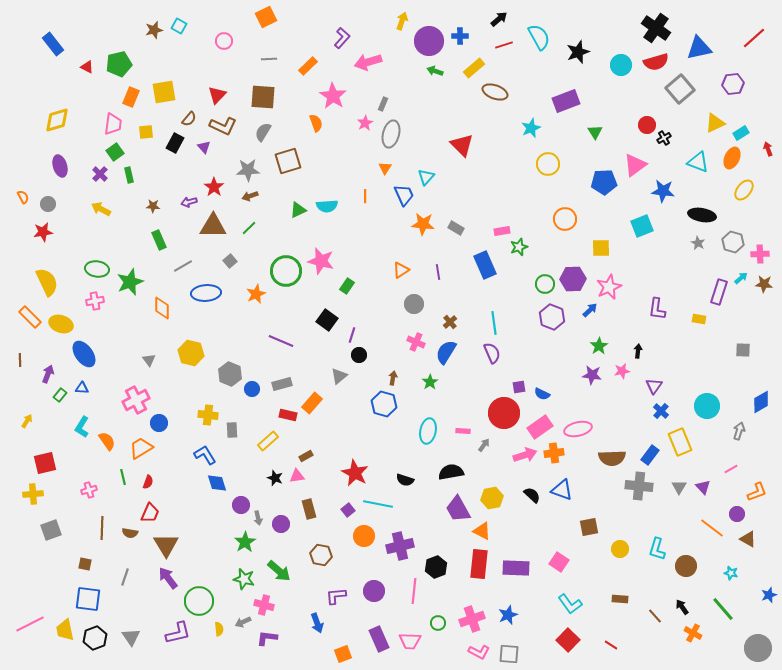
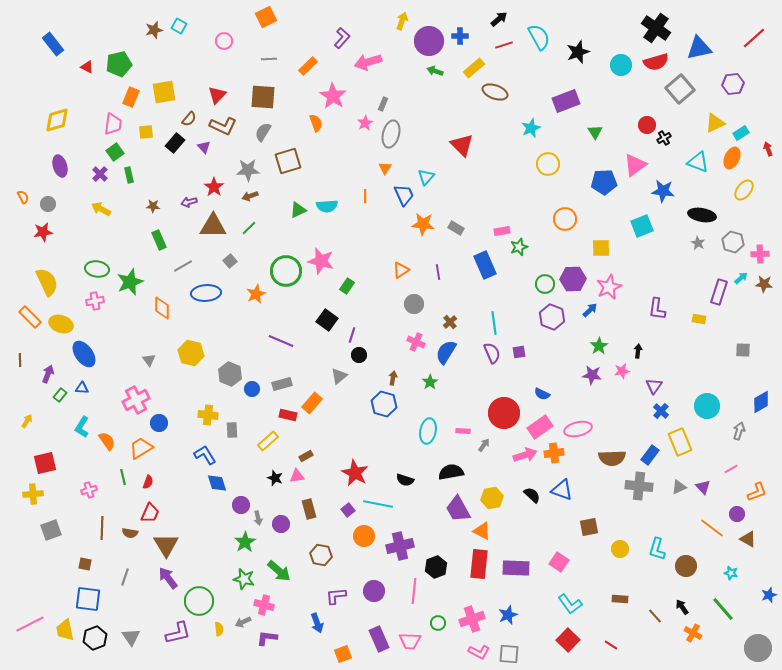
black rectangle at (175, 143): rotated 12 degrees clockwise
purple square at (519, 387): moved 35 px up
gray triangle at (679, 487): rotated 35 degrees clockwise
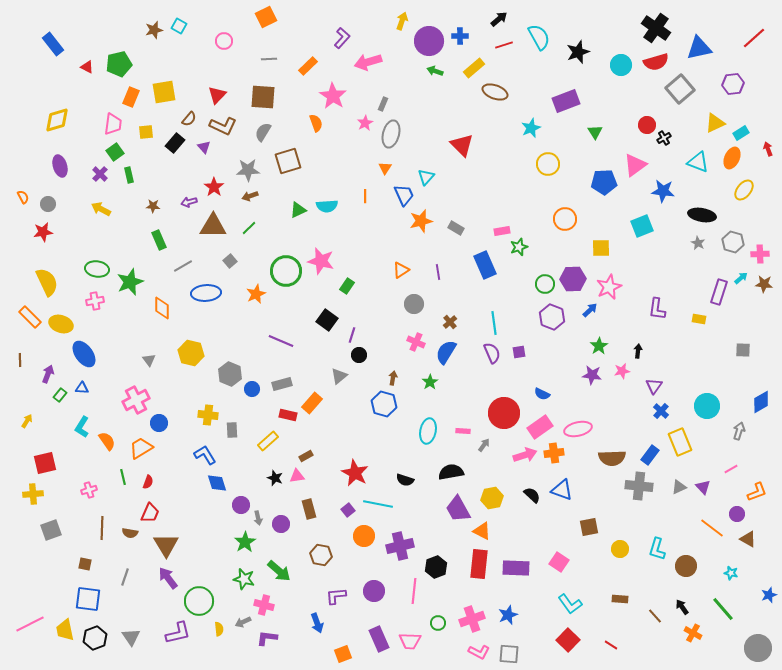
orange star at (423, 224): moved 2 px left, 3 px up; rotated 20 degrees counterclockwise
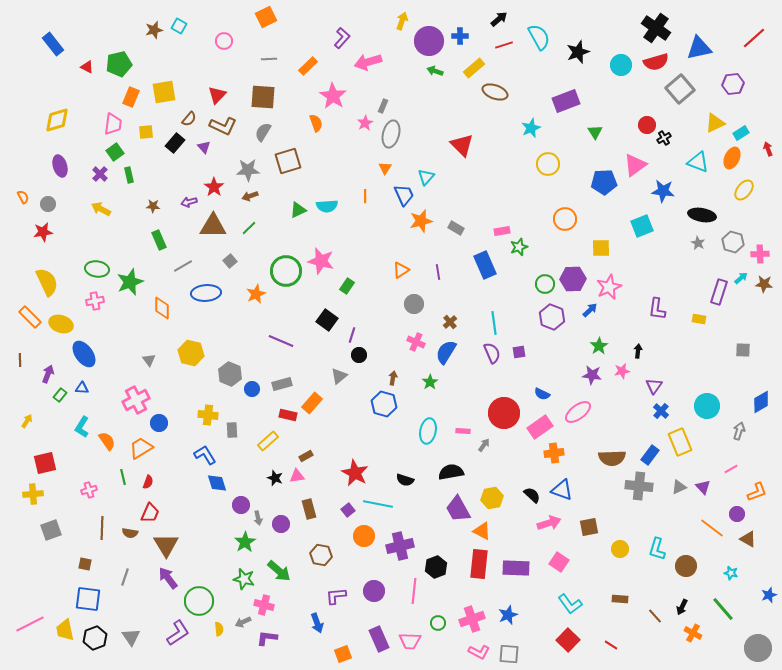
gray rectangle at (383, 104): moved 2 px down
pink ellipse at (578, 429): moved 17 px up; rotated 24 degrees counterclockwise
pink arrow at (525, 455): moved 24 px right, 68 px down
black arrow at (682, 607): rotated 119 degrees counterclockwise
purple L-shape at (178, 633): rotated 20 degrees counterclockwise
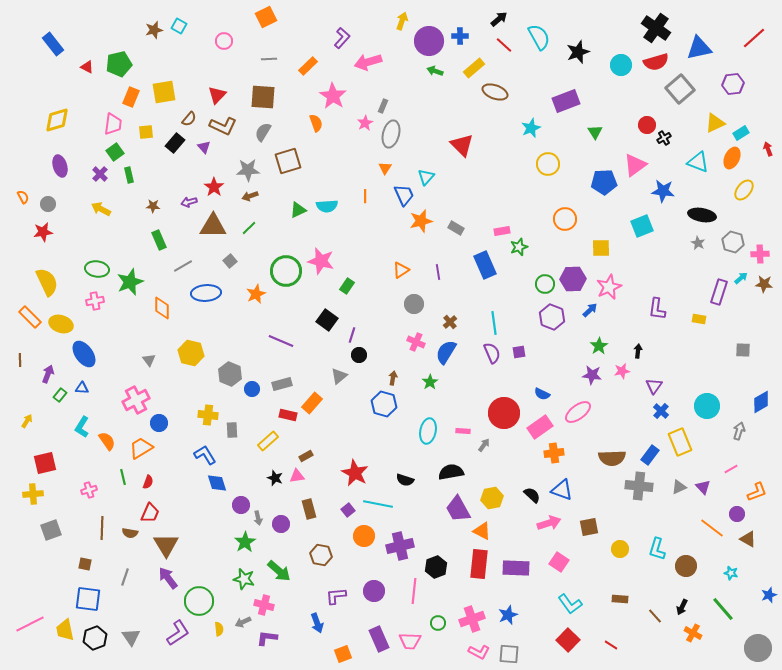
red line at (504, 45): rotated 60 degrees clockwise
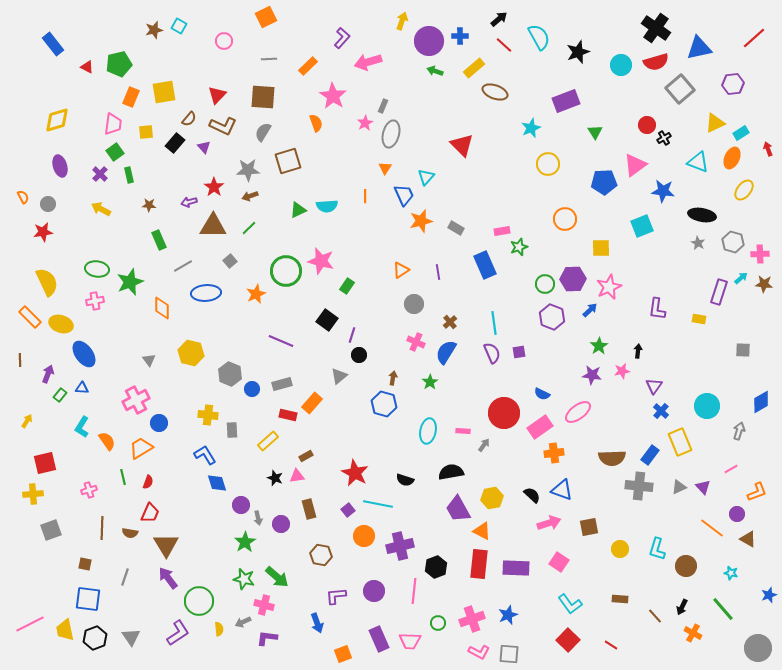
brown star at (153, 206): moved 4 px left, 1 px up
green arrow at (279, 571): moved 2 px left, 6 px down
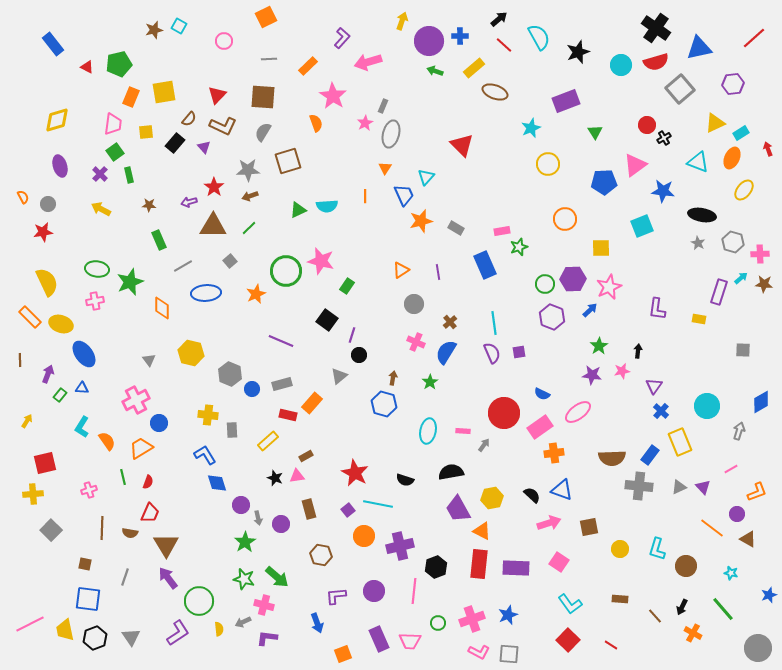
gray square at (51, 530): rotated 25 degrees counterclockwise
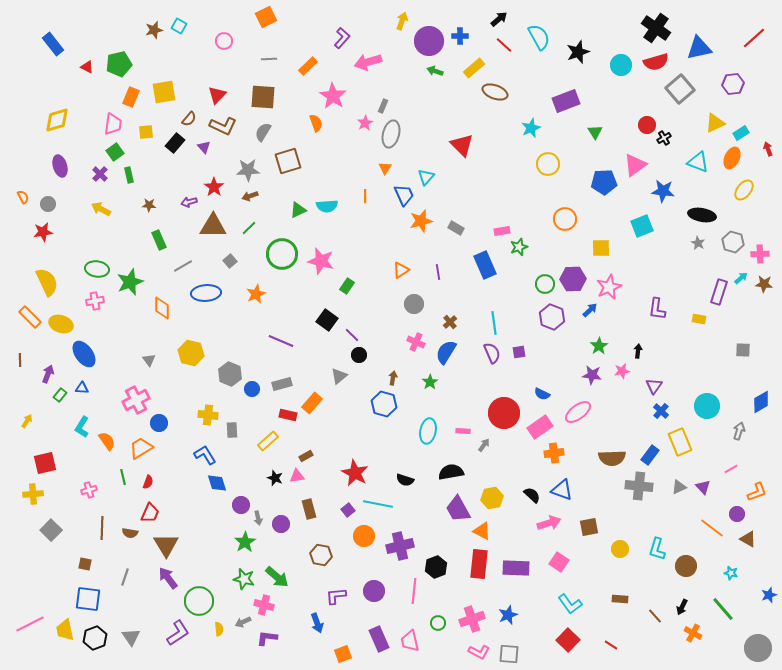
green circle at (286, 271): moved 4 px left, 17 px up
purple line at (352, 335): rotated 63 degrees counterclockwise
pink trapezoid at (410, 641): rotated 75 degrees clockwise
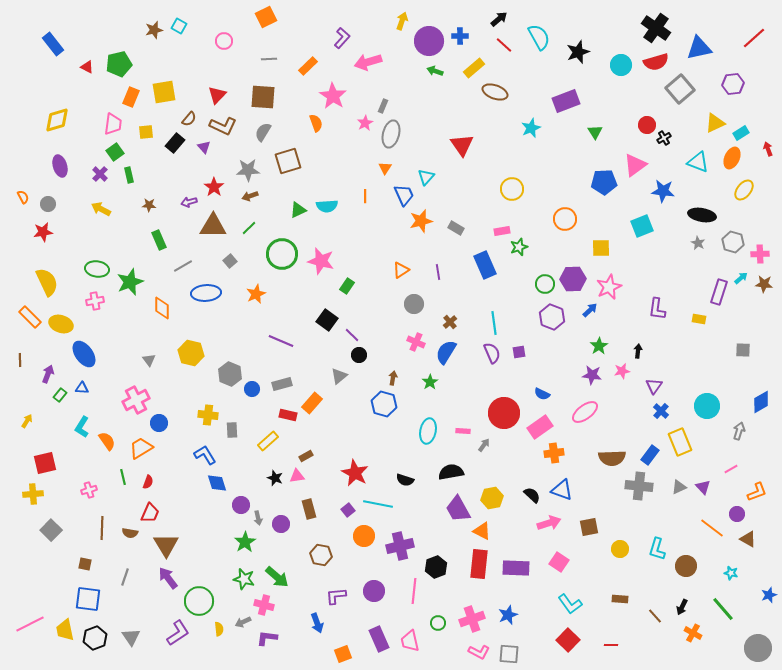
red triangle at (462, 145): rotated 10 degrees clockwise
yellow circle at (548, 164): moved 36 px left, 25 px down
pink ellipse at (578, 412): moved 7 px right
red line at (611, 645): rotated 32 degrees counterclockwise
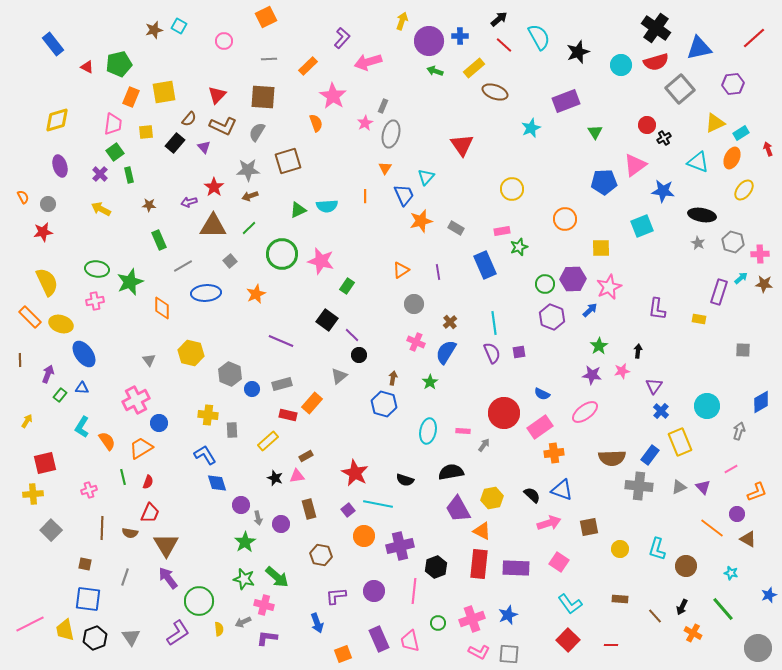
gray semicircle at (263, 132): moved 6 px left
